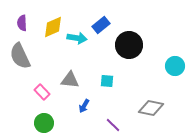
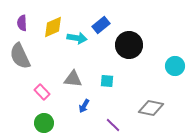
gray triangle: moved 3 px right, 1 px up
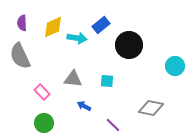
blue arrow: rotated 88 degrees clockwise
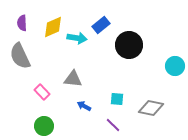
cyan square: moved 10 px right, 18 px down
green circle: moved 3 px down
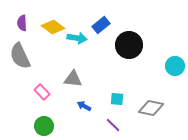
yellow diamond: rotated 60 degrees clockwise
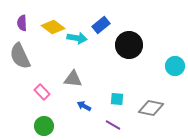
purple line: rotated 14 degrees counterclockwise
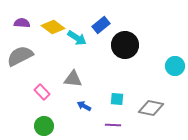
purple semicircle: rotated 98 degrees clockwise
cyan arrow: rotated 24 degrees clockwise
black circle: moved 4 px left
gray semicircle: rotated 88 degrees clockwise
purple line: rotated 28 degrees counterclockwise
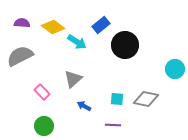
cyan arrow: moved 4 px down
cyan circle: moved 3 px down
gray triangle: rotated 48 degrees counterclockwise
gray diamond: moved 5 px left, 9 px up
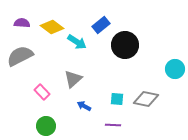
yellow diamond: moved 1 px left
green circle: moved 2 px right
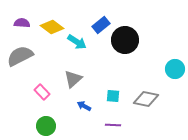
black circle: moved 5 px up
cyan square: moved 4 px left, 3 px up
